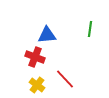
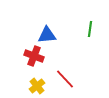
red cross: moved 1 px left, 1 px up
yellow cross: moved 1 px down; rotated 14 degrees clockwise
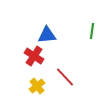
green line: moved 2 px right, 2 px down
red cross: rotated 12 degrees clockwise
red line: moved 2 px up
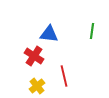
blue triangle: moved 2 px right, 1 px up; rotated 12 degrees clockwise
red line: moved 1 px left, 1 px up; rotated 30 degrees clockwise
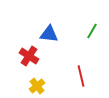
green line: rotated 21 degrees clockwise
red cross: moved 5 px left
red line: moved 17 px right
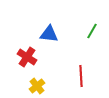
red cross: moved 2 px left, 1 px down
red line: rotated 10 degrees clockwise
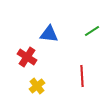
green line: rotated 28 degrees clockwise
red line: moved 1 px right
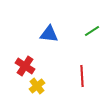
red cross: moved 2 px left, 9 px down
